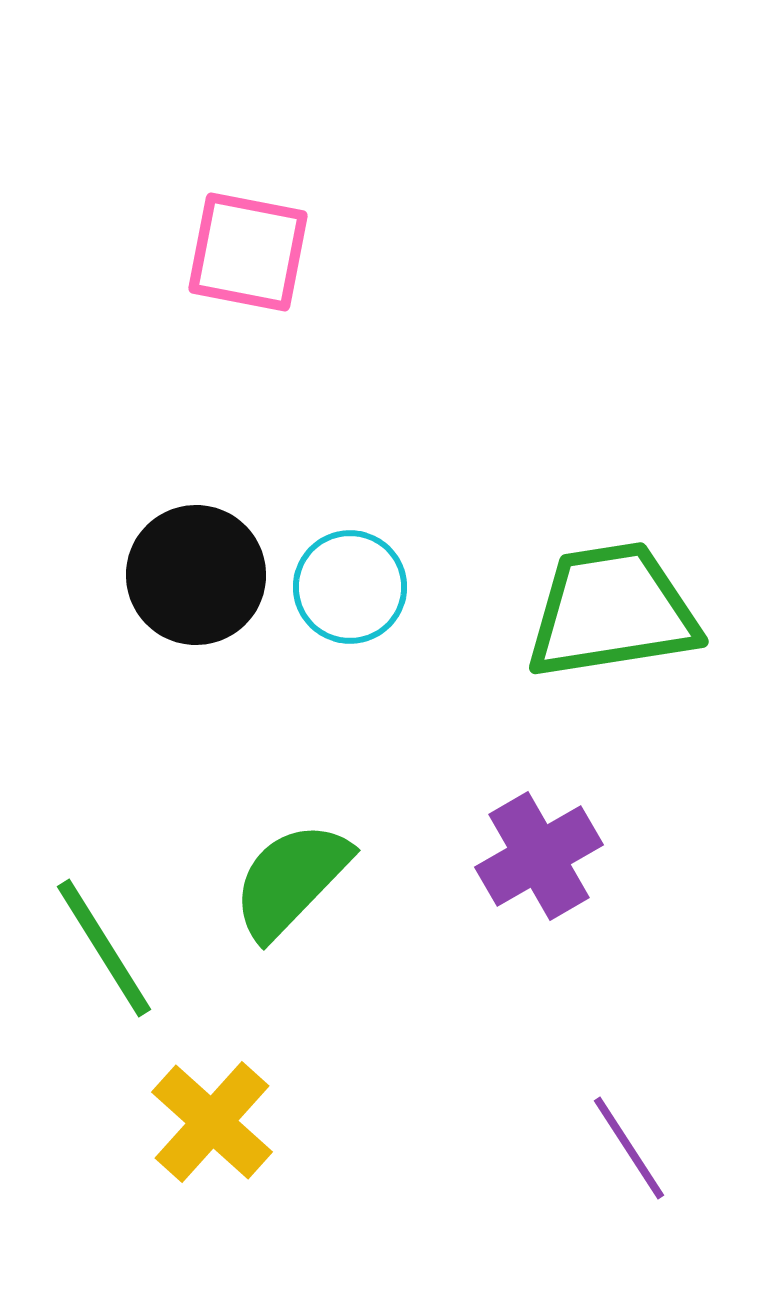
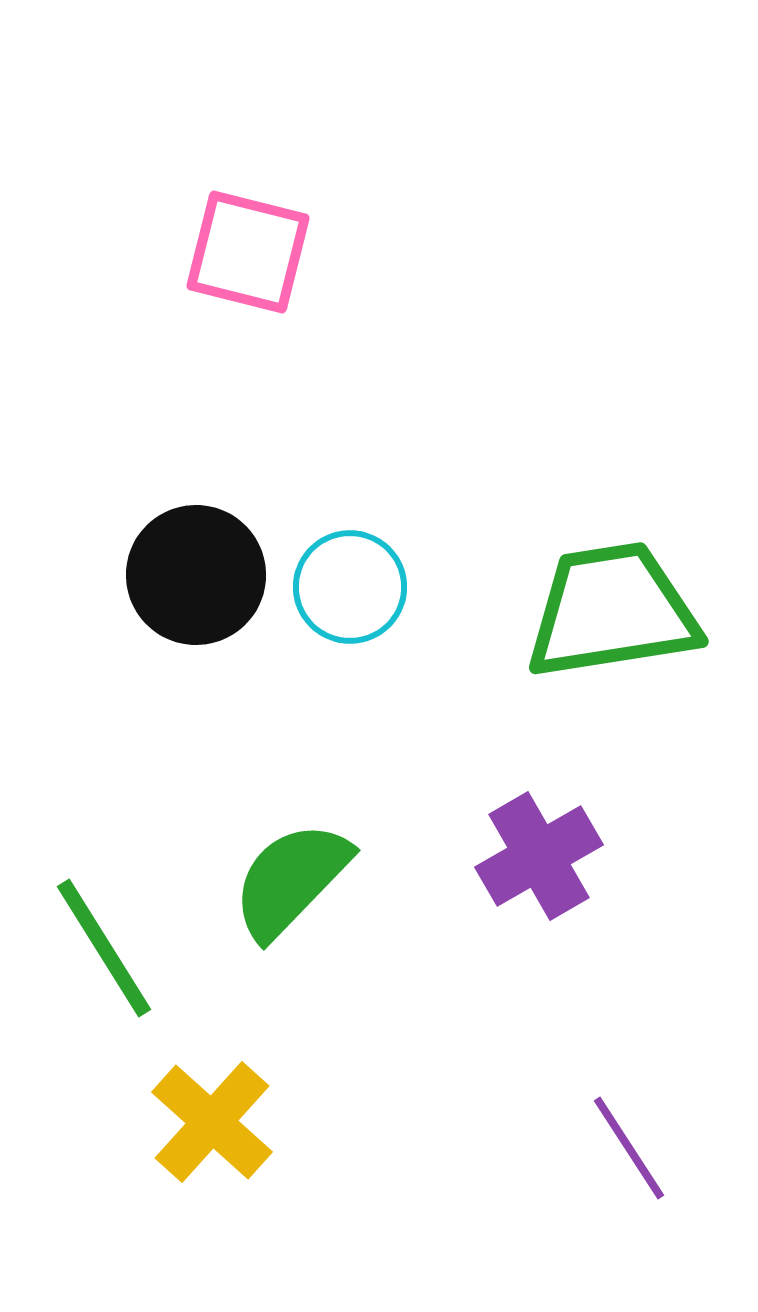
pink square: rotated 3 degrees clockwise
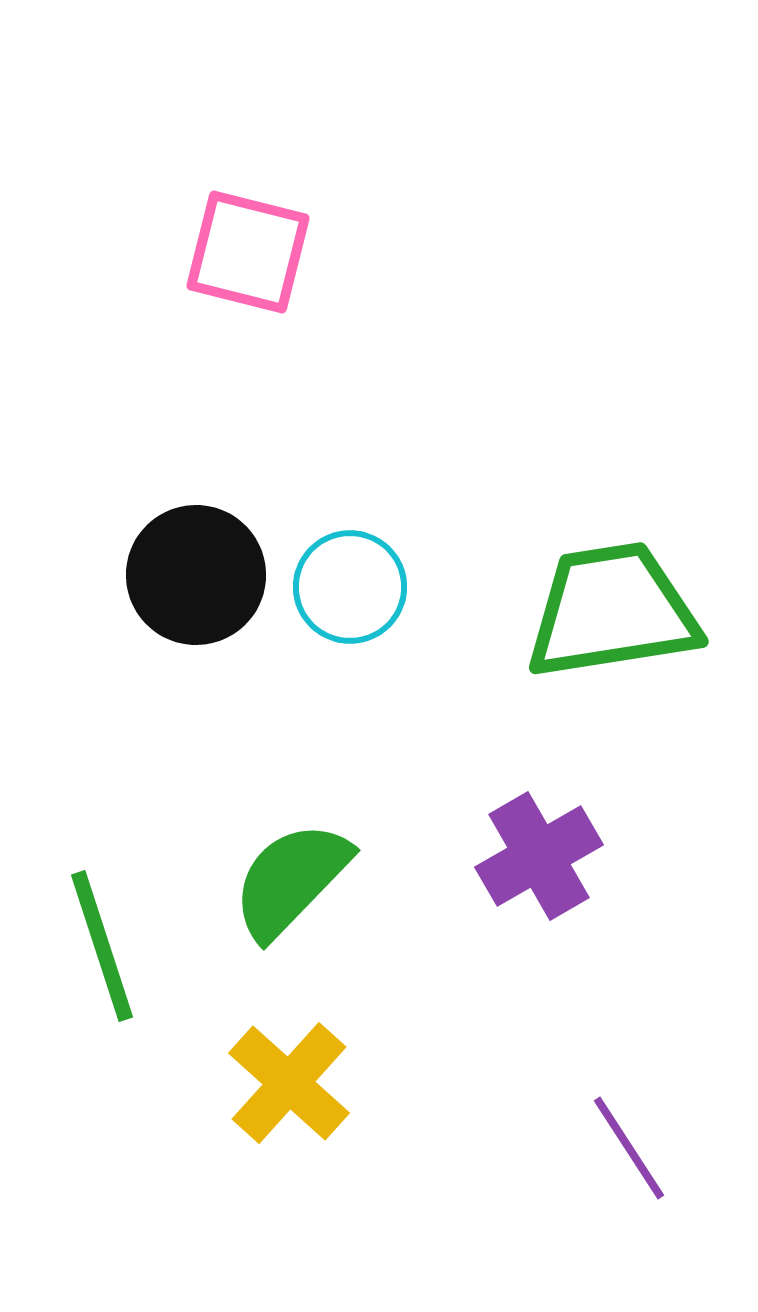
green line: moved 2 px left, 2 px up; rotated 14 degrees clockwise
yellow cross: moved 77 px right, 39 px up
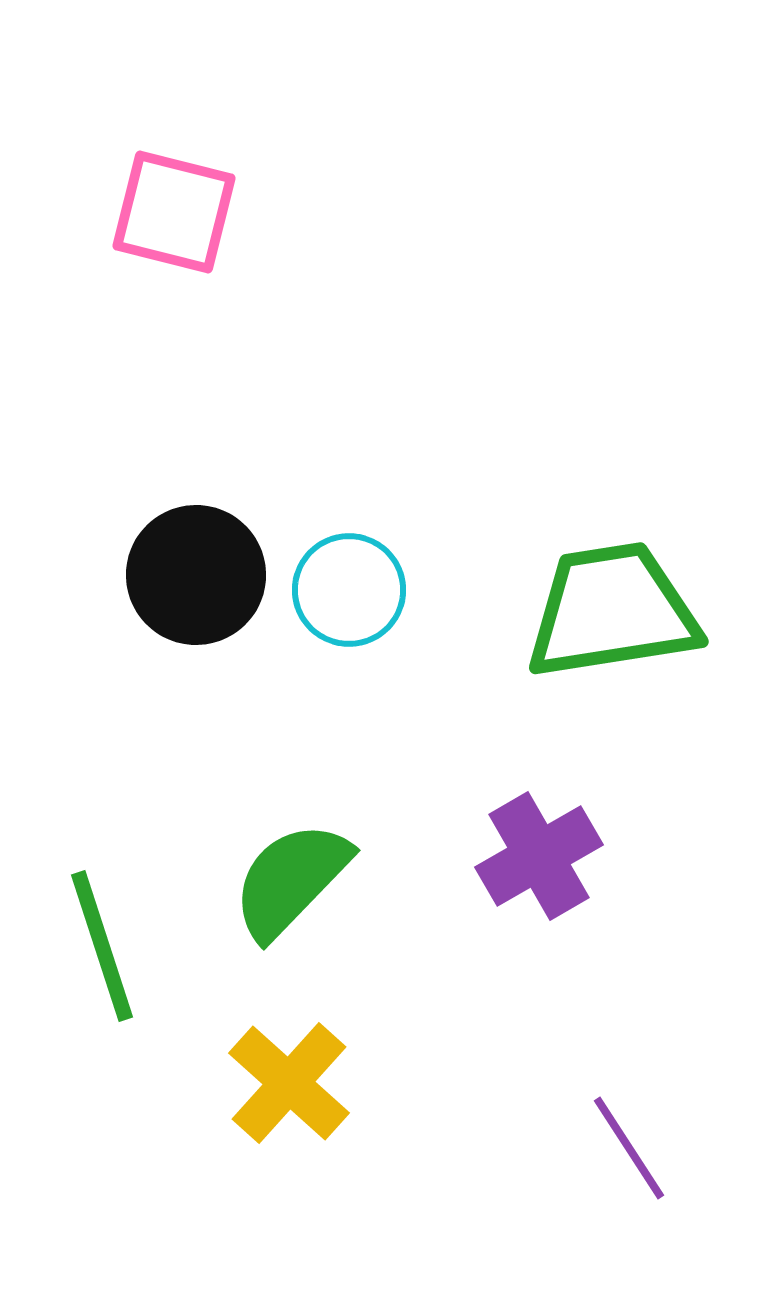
pink square: moved 74 px left, 40 px up
cyan circle: moved 1 px left, 3 px down
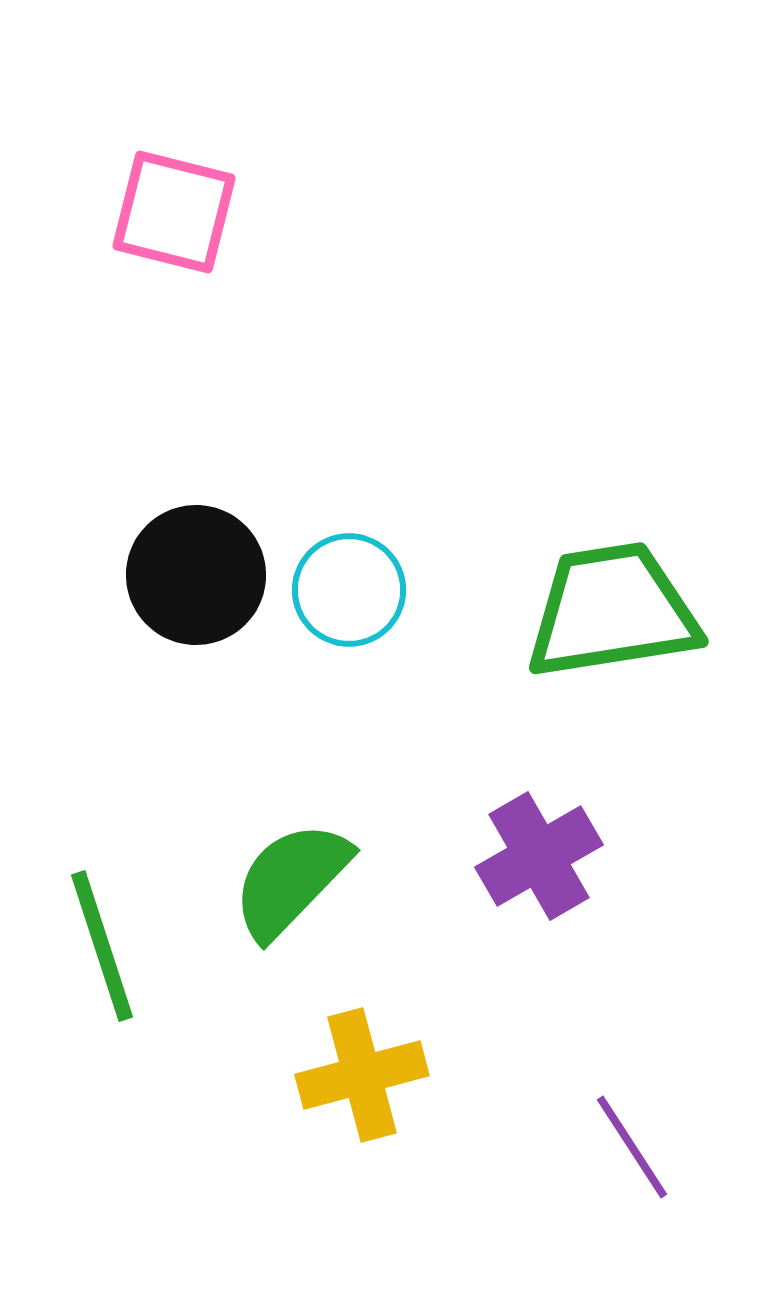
yellow cross: moved 73 px right, 8 px up; rotated 33 degrees clockwise
purple line: moved 3 px right, 1 px up
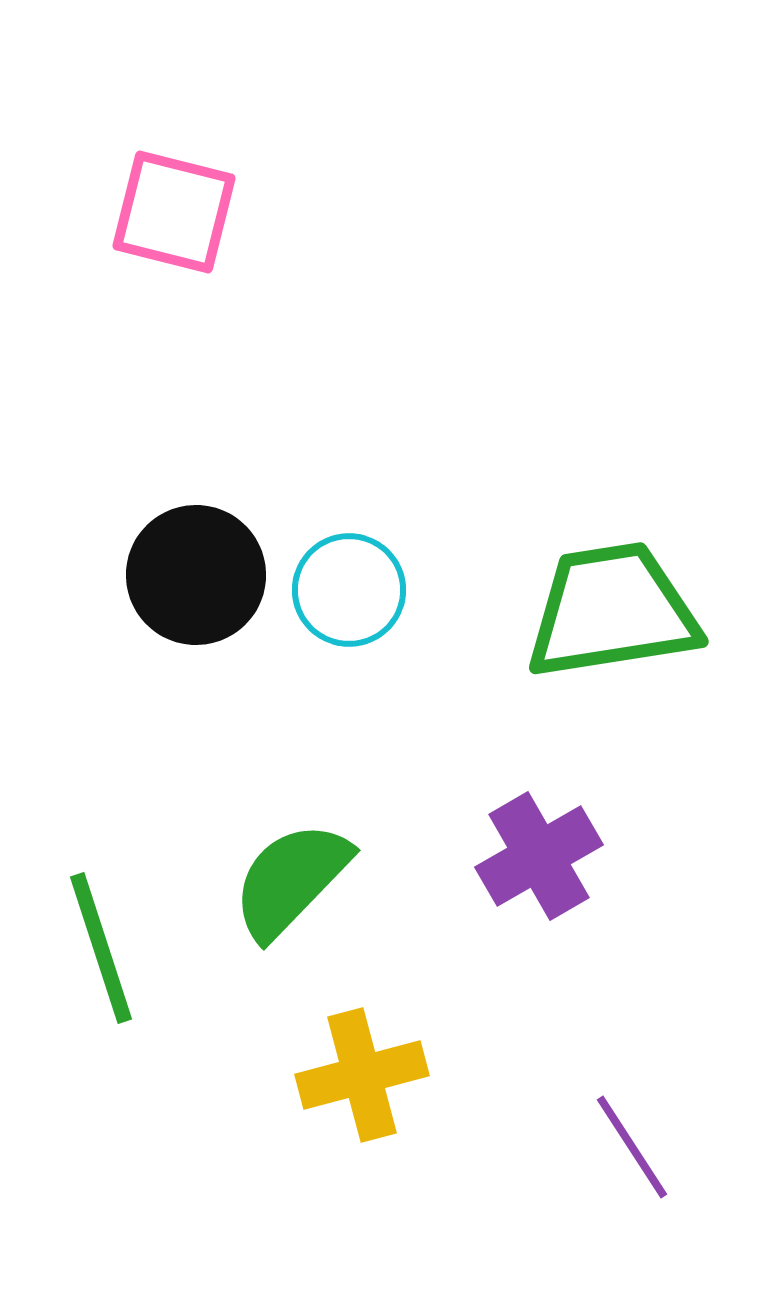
green line: moved 1 px left, 2 px down
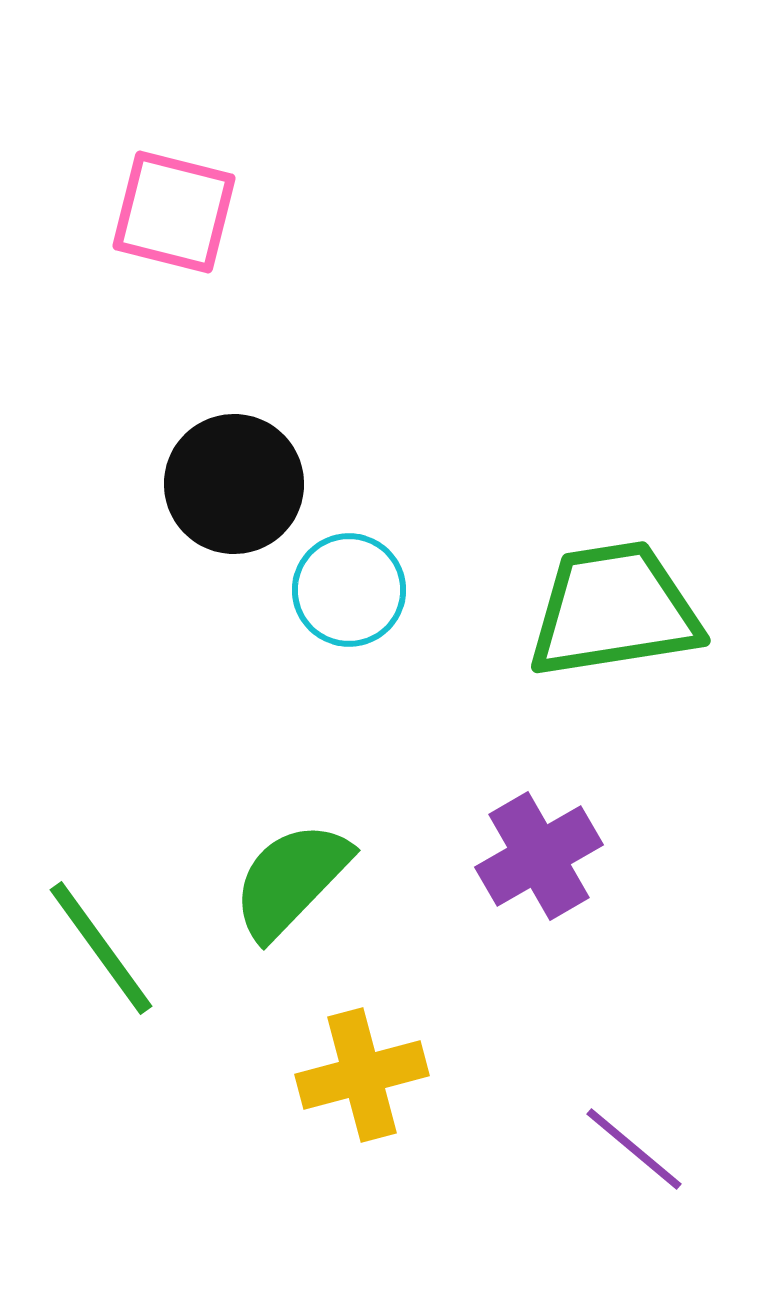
black circle: moved 38 px right, 91 px up
green trapezoid: moved 2 px right, 1 px up
green line: rotated 18 degrees counterclockwise
purple line: moved 2 px right, 2 px down; rotated 17 degrees counterclockwise
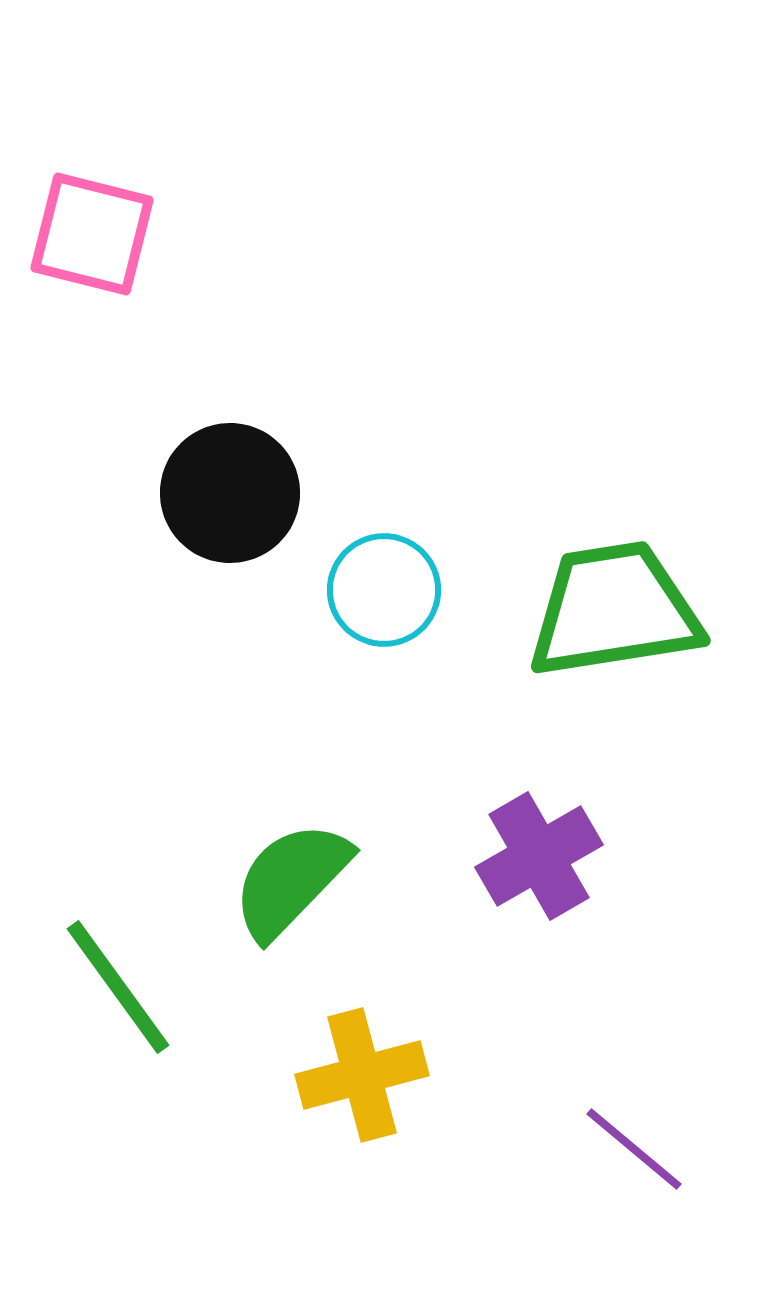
pink square: moved 82 px left, 22 px down
black circle: moved 4 px left, 9 px down
cyan circle: moved 35 px right
green line: moved 17 px right, 39 px down
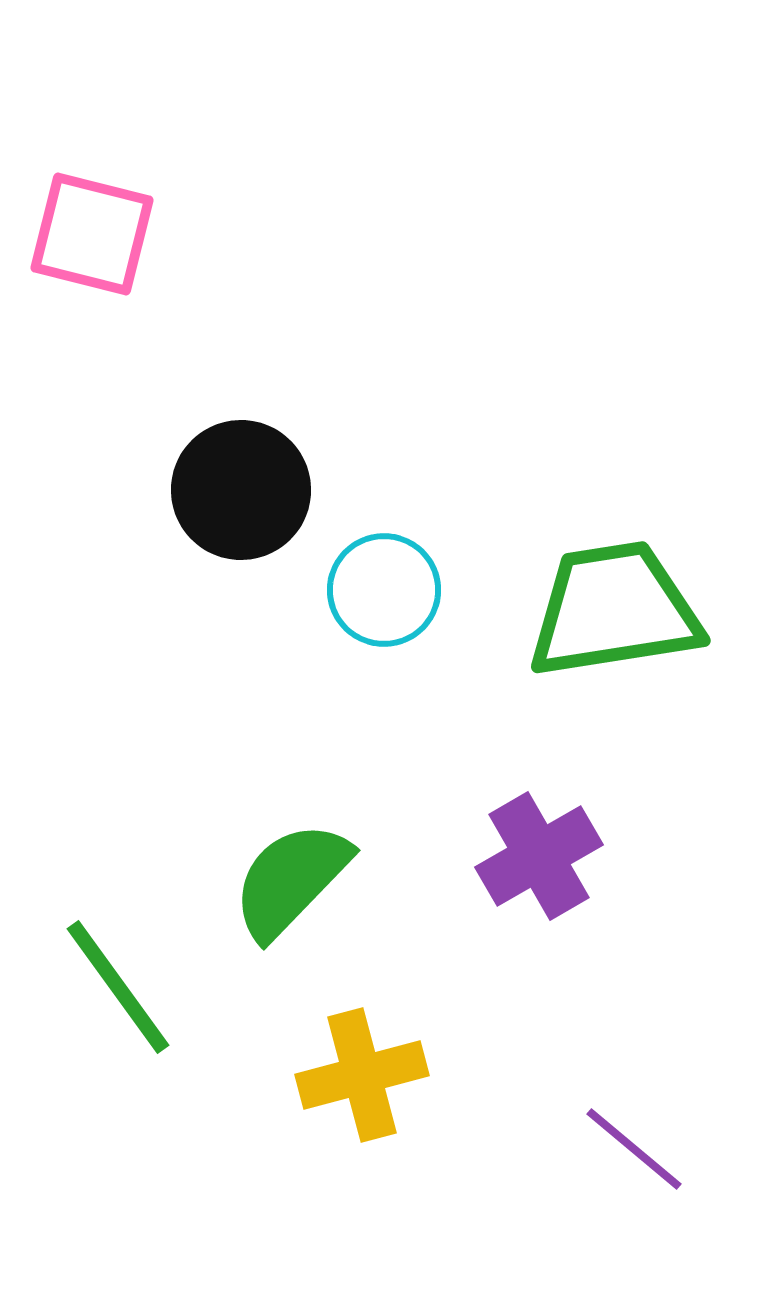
black circle: moved 11 px right, 3 px up
